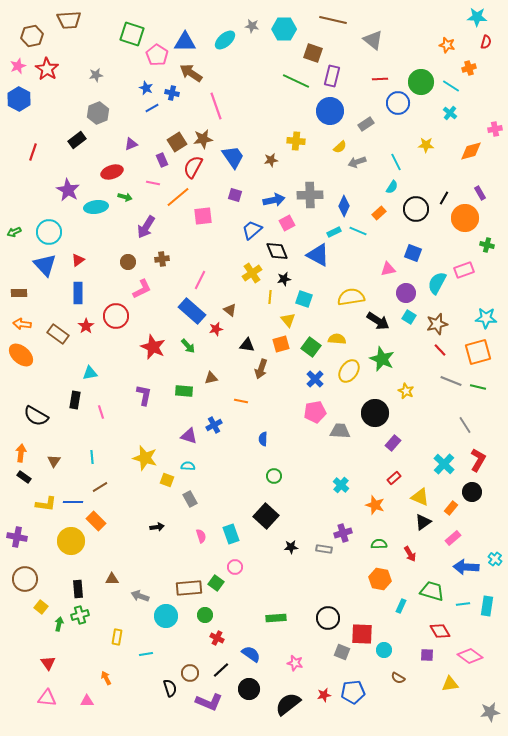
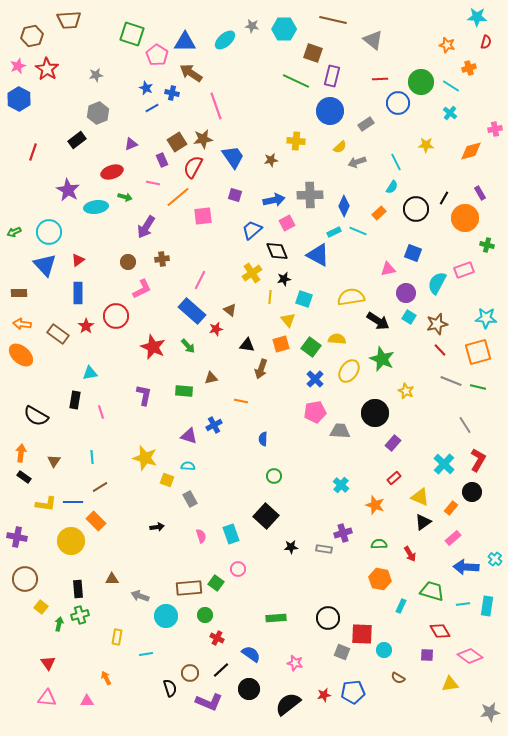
pink circle at (235, 567): moved 3 px right, 2 px down
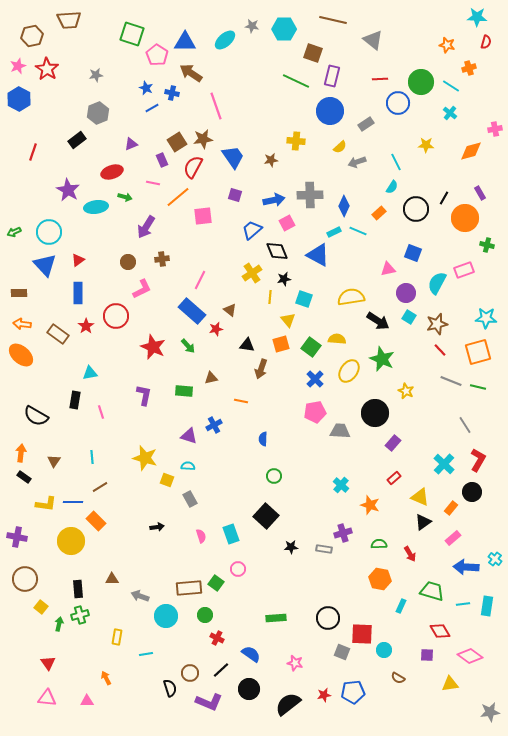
orange star at (375, 505): moved 5 px left
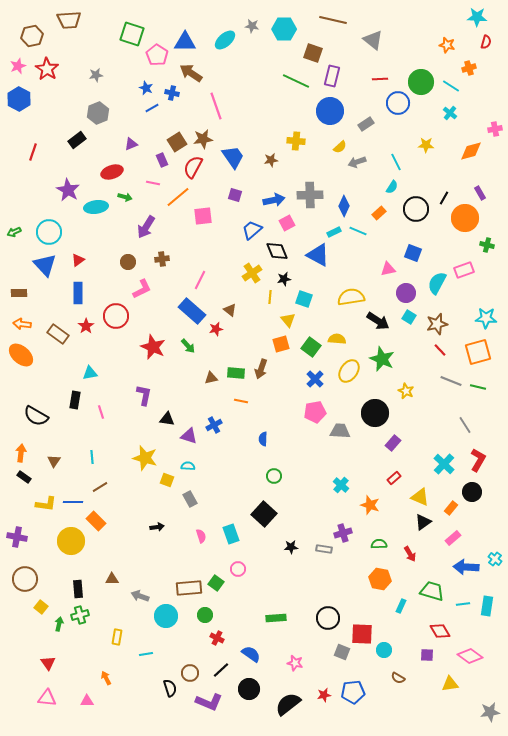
black triangle at (247, 345): moved 80 px left, 74 px down
green rectangle at (184, 391): moved 52 px right, 18 px up
black square at (266, 516): moved 2 px left, 2 px up
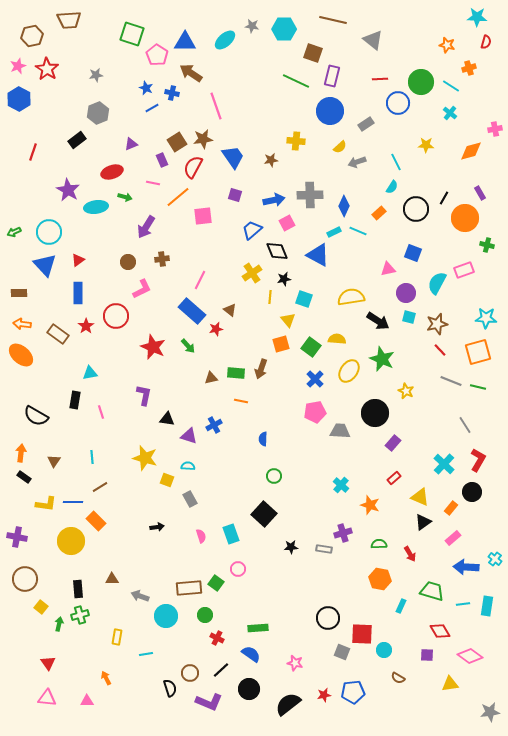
cyan square at (409, 317): rotated 16 degrees counterclockwise
green rectangle at (276, 618): moved 18 px left, 10 px down
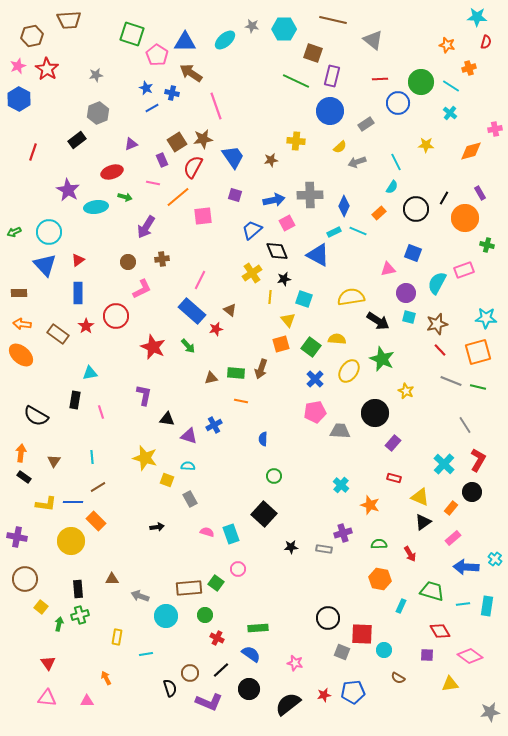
red rectangle at (394, 478): rotated 56 degrees clockwise
brown line at (100, 487): moved 2 px left
pink semicircle at (201, 536): moved 6 px right, 4 px up; rotated 56 degrees counterclockwise
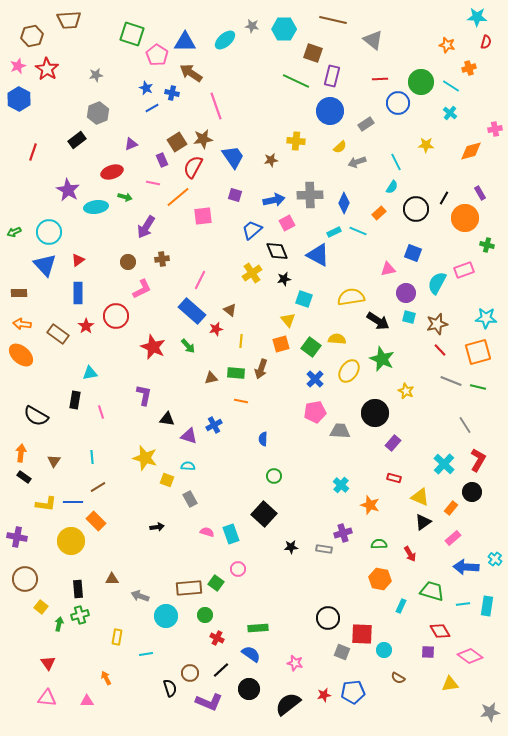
blue diamond at (344, 206): moved 3 px up
yellow line at (270, 297): moved 29 px left, 44 px down
purple square at (427, 655): moved 1 px right, 3 px up
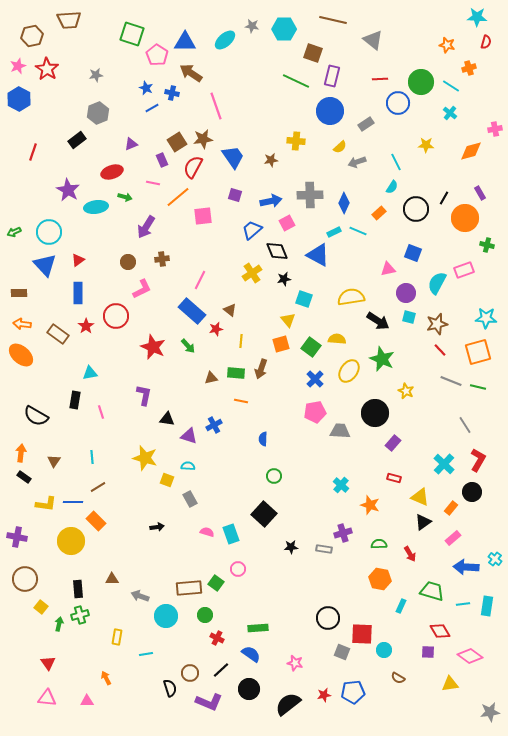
blue arrow at (274, 200): moved 3 px left, 1 px down
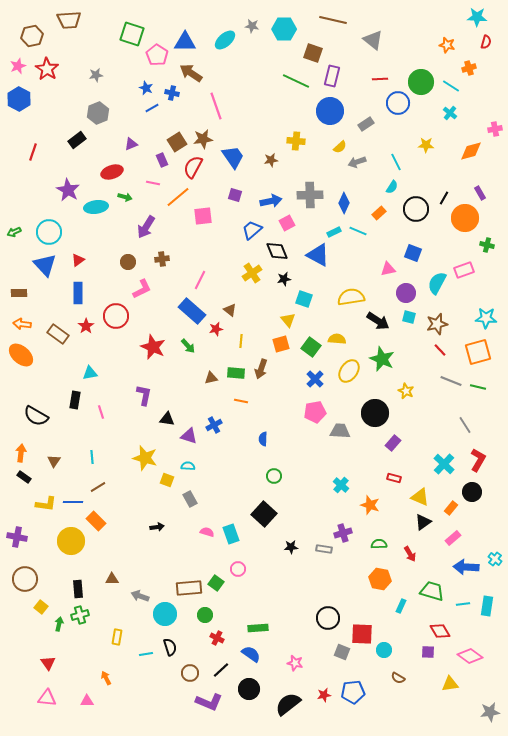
cyan circle at (166, 616): moved 1 px left, 2 px up
black semicircle at (170, 688): moved 41 px up
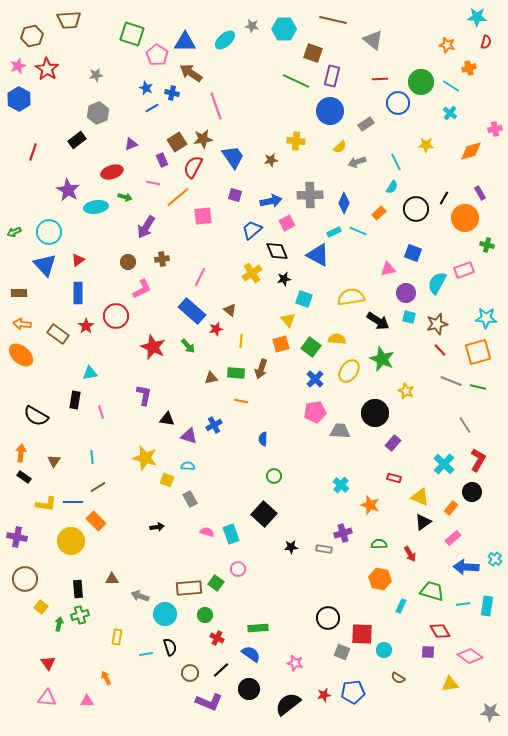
pink line at (200, 280): moved 3 px up
gray star at (490, 712): rotated 12 degrees clockwise
